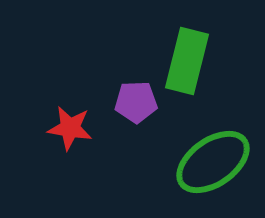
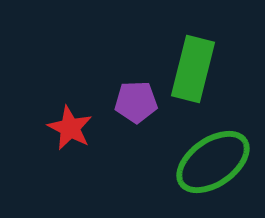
green rectangle: moved 6 px right, 8 px down
red star: rotated 18 degrees clockwise
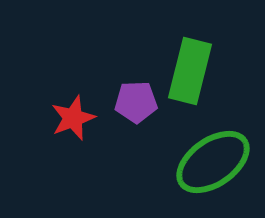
green rectangle: moved 3 px left, 2 px down
red star: moved 3 px right, 10 px up; rotated 24 degrees clockwise
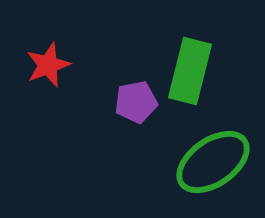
purple pentagon: rotated 9 degrees counterclockwise
red star: moved 25 px left, 53 px up
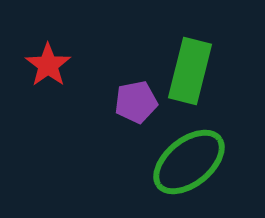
red star: rotated 15 degrees counterclockwise
green ellipse: moved 24 px left; rotated 4 degrees counterclockwise
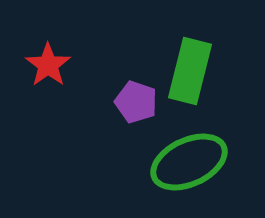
purple pentagon: rotated 30 degrees clockwise
green ellipse: rotated 14 degrees clockwise
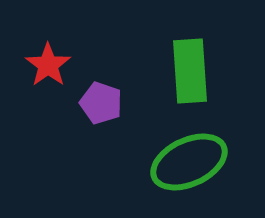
green rectangle: rotated 18 degrees counterclockwise
purple pentagon: moved 35 px left, 1 px down
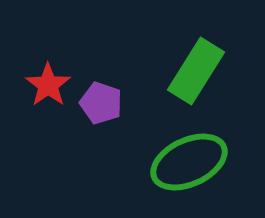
red star: moved 20 px down
green rectangle: moved 6 px right; rotated 36 degrees clockwise
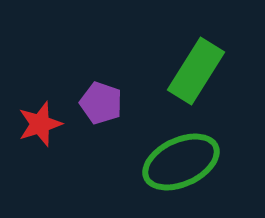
red star: moved 8 px left, 39 px down; rotated 18 degrees clockwise
green ellipse: moved 8 px left
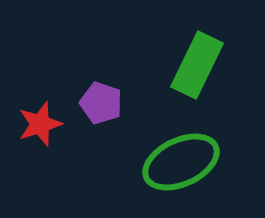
green rectangle: moved 1 px right, 6 px up; rotated 6 degrees counterclockwise
